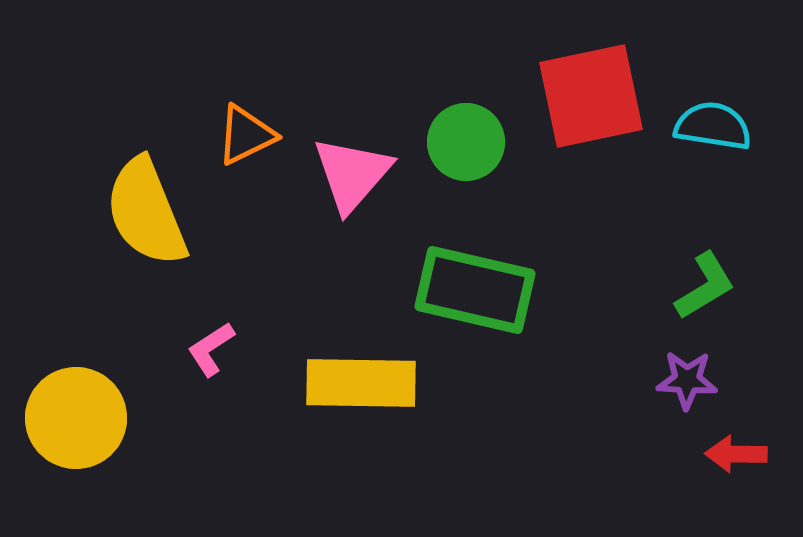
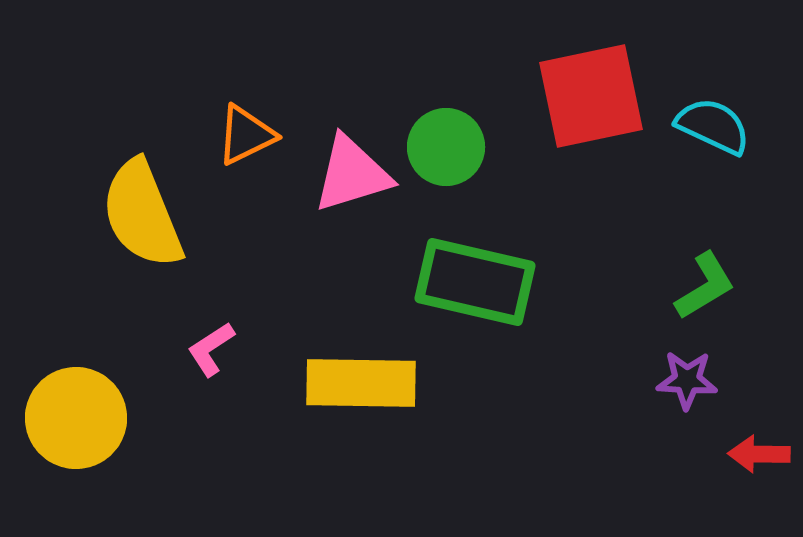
cyan semicircle: rotated 16 degrees clockwise
green circle: moved 20 px left, 5 px down
pink triangle: rotated 32 degrees clockwise
yellow semicircle: moved 4 px left, 2 px down
green rectangle: moved 8 px up
red arrow: moved 23 px right
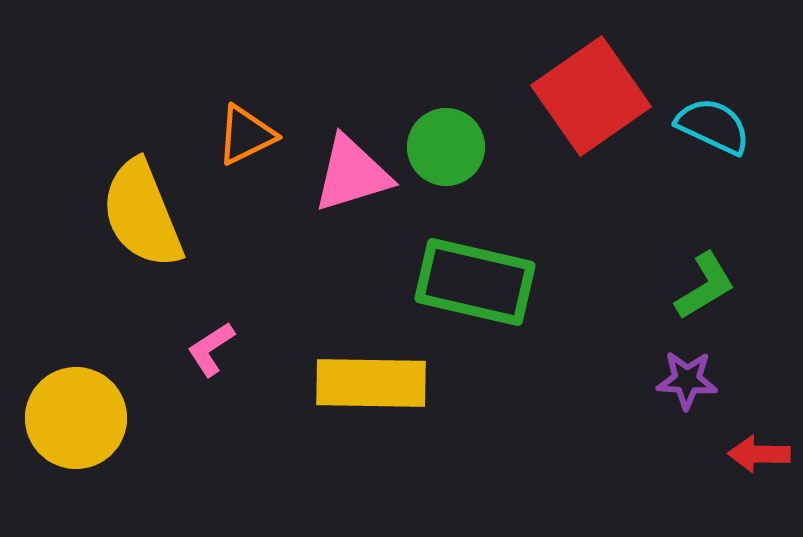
red square: rotated 23 degrees counterclockwise
yellow rectangle: moved 10 px right
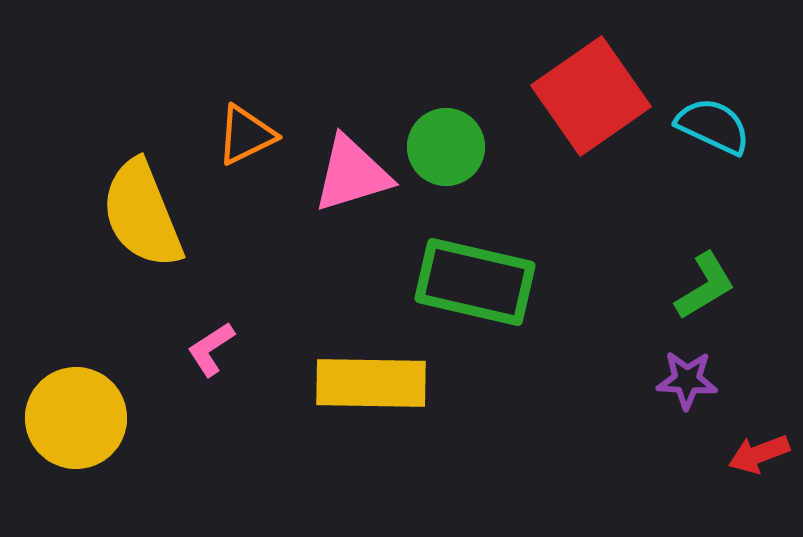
red arrow: rotated 22 degrees counterclockwise
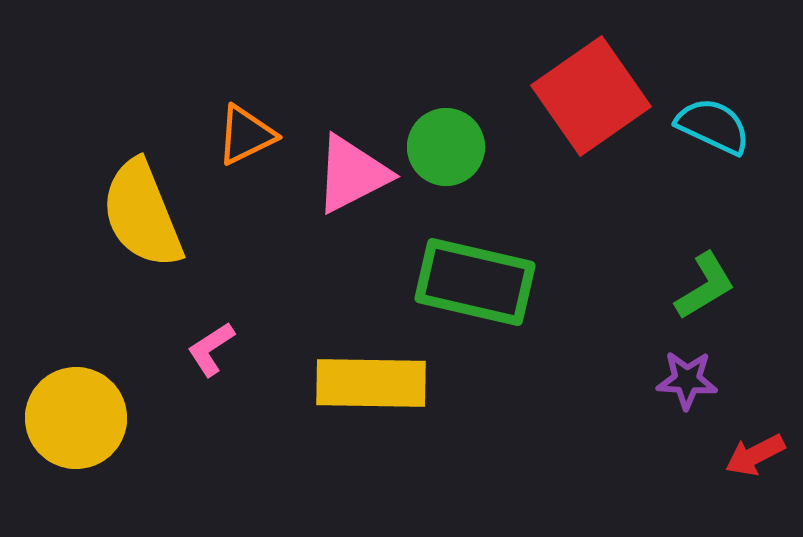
pink triangle: rotated 10 degrees counterclockwise
red arrow: moved 4 px left, 1 px down; rotated 6 degrees counterclockwise
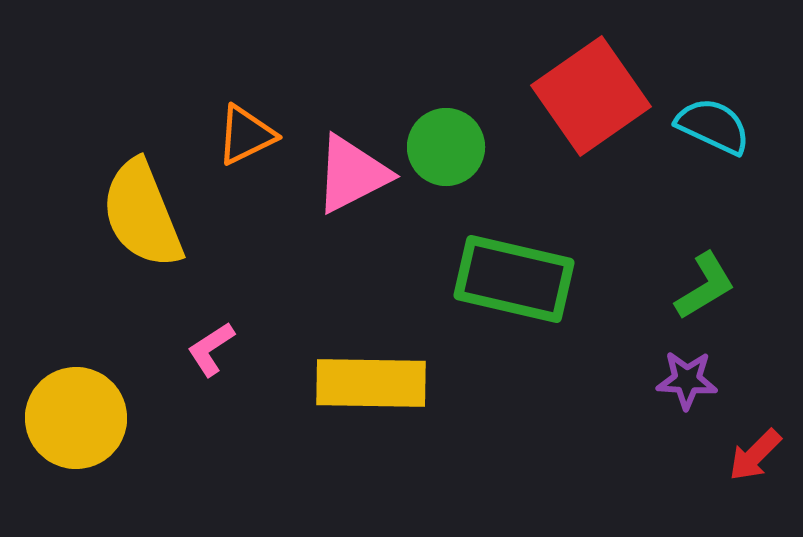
green rectangle: moved 39 px right, 3 px up
red arrow: rotated 18 degrees counterclockwise
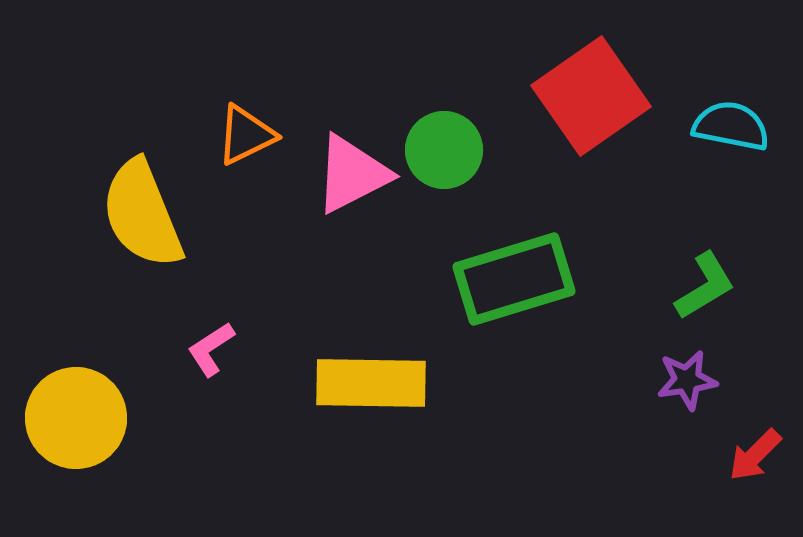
cyan semicircle: moved 18 px right; rotated 14 degrees counterclockwise
green circle: moved 2 px left, 3 px down
green rectangle: rotated 30 degrees counterclockwise
purple star: rotated 12 degrees counterclockwise
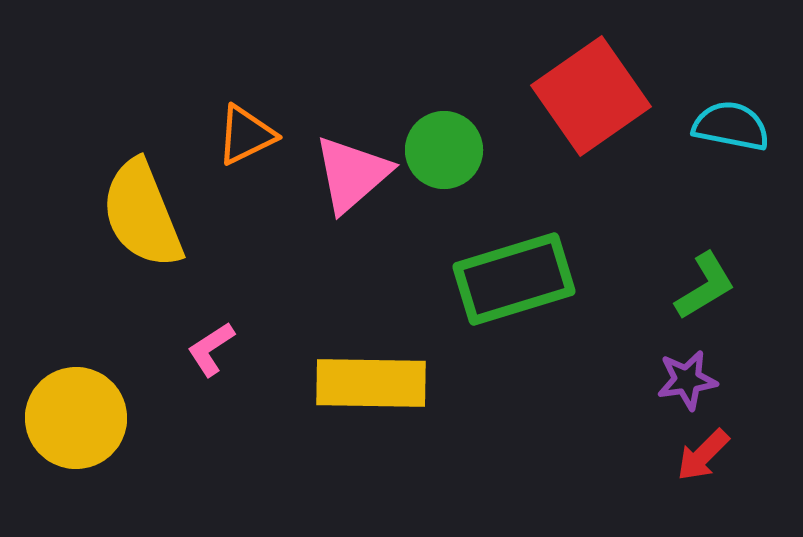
pink triangle: rotated 14 degrees counterclockwise
red arrow: moved 52 px left
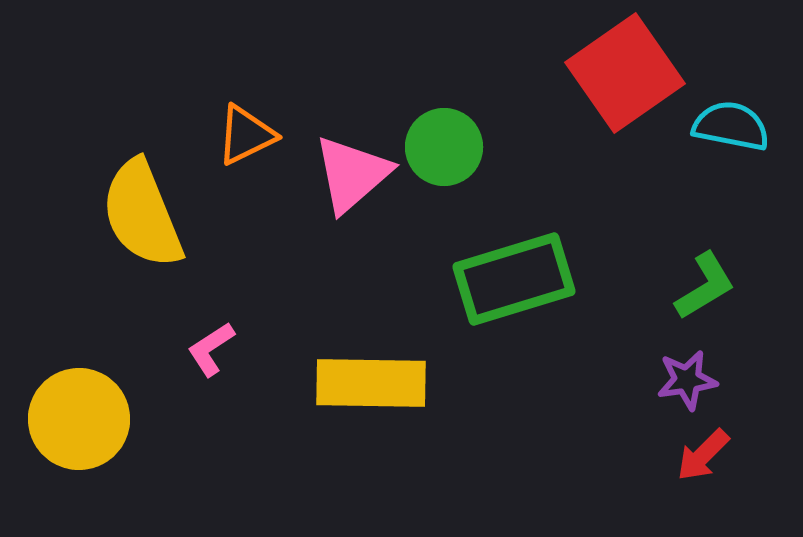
red square: moved 34 px right, 23 px up
green circle: moved 3 px up
yellow circle: moved 3 px right, 1 px down
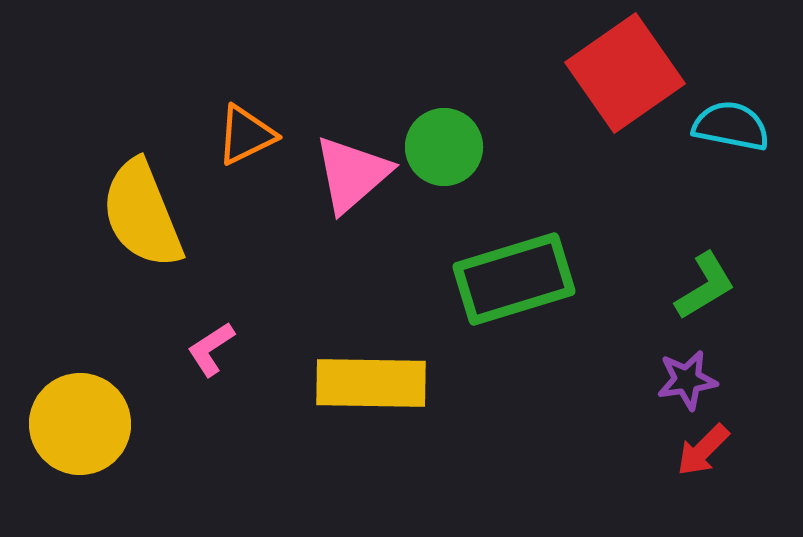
yellow circle: moved 1 px right, 5 px down
red arrow: moved 5 px up
